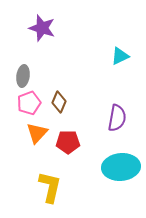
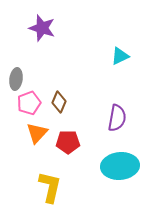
gray ellipse: moved 7 px left, 3 px down
cyan ellipse: moved 1 px left, 1 px up
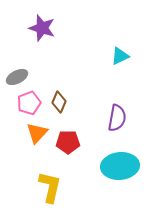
gray ellipse: moved 1 px right, 2 px up; rotated 55 degrees clockwise
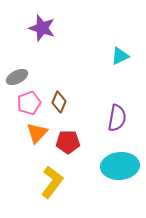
yellow L-shape: moved 2 px right, 5 px up; rotated 24 degrees clockwise
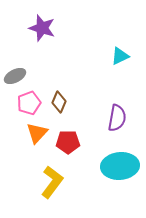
gray ellipse: moved 2 px left, 1 px up
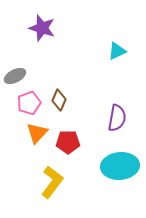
cyan triangle: moved 3 px left, 5 px up
brown diamond: moved 2 px up
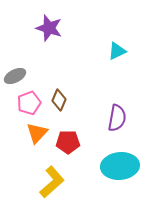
purple star: moved 7 px right
yellow L-shape: rotated 12 degrees clockwise
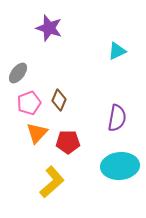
gray ellipse: moved 3 px right, 3 px up; rotated 25 degrees counterclockwise
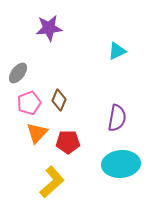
purple star: rotated 24 degrees counterclockwise
cyan ellipse: moved 1 px right, 2 px up
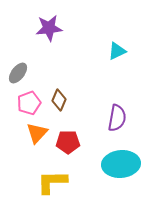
yellow L-shape: rotated 140 degrees counterclockwise
